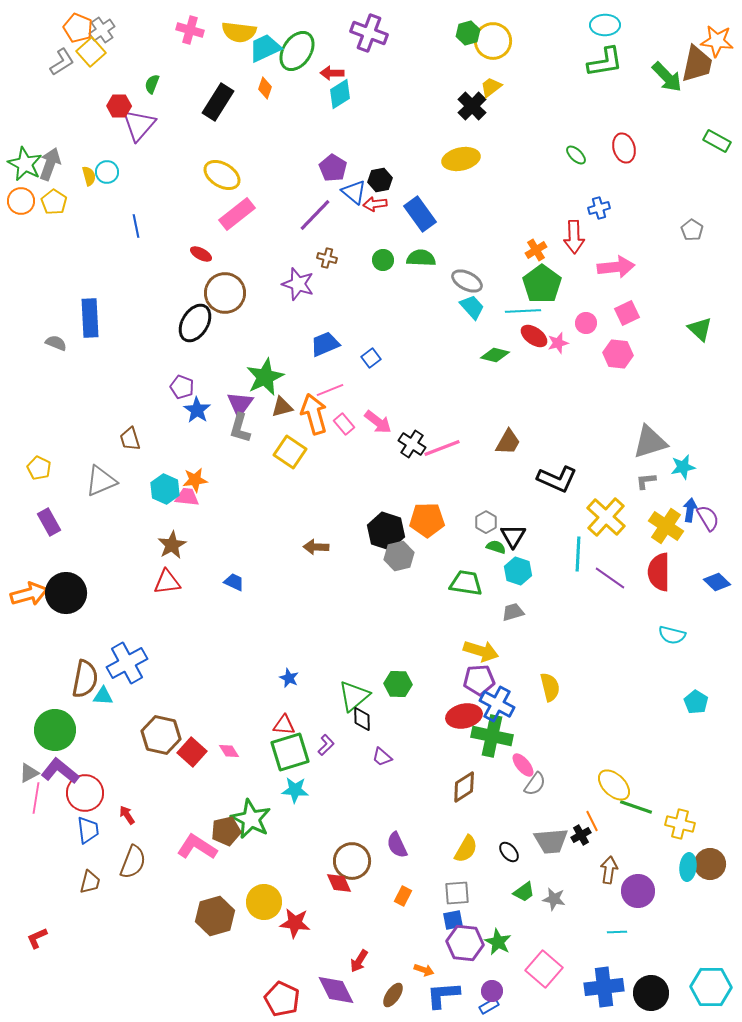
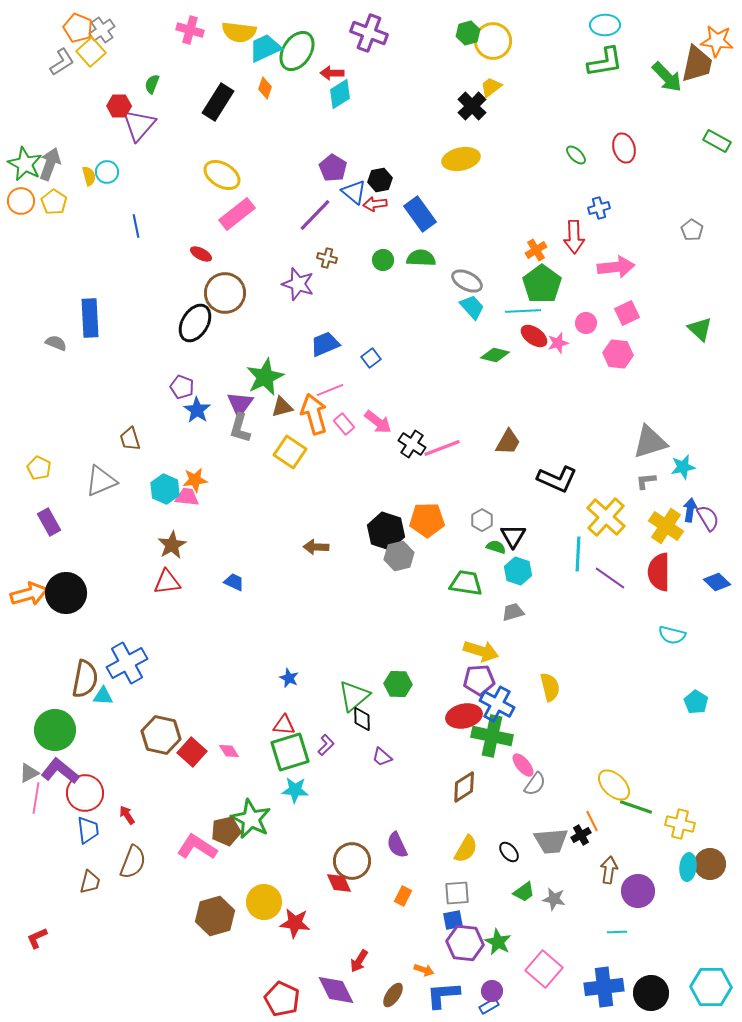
gray hexagon at (486, 522): moved 4 px left, 2 px up
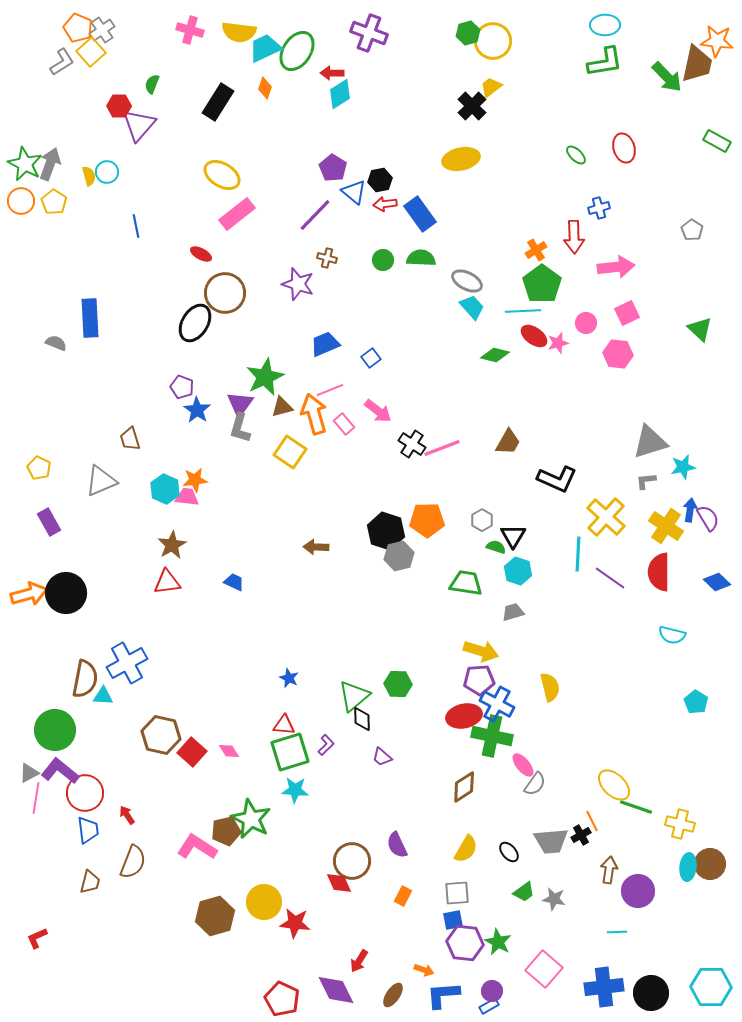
red arrow at (375, 204): moved 10 px right
pink arrow at (378, 422): moved 11 px up
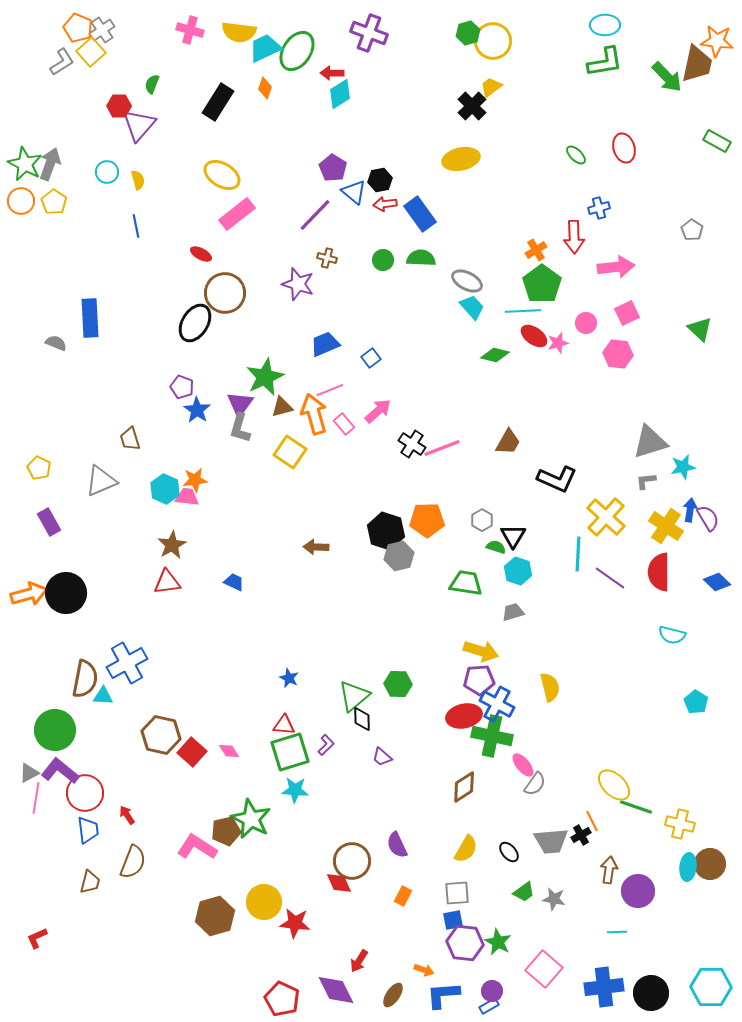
yellow semicircle at (89, 176): moved 49 px right, 4 px down
pink arrow at (378, 411): rotated 80 degrees counterclockwise
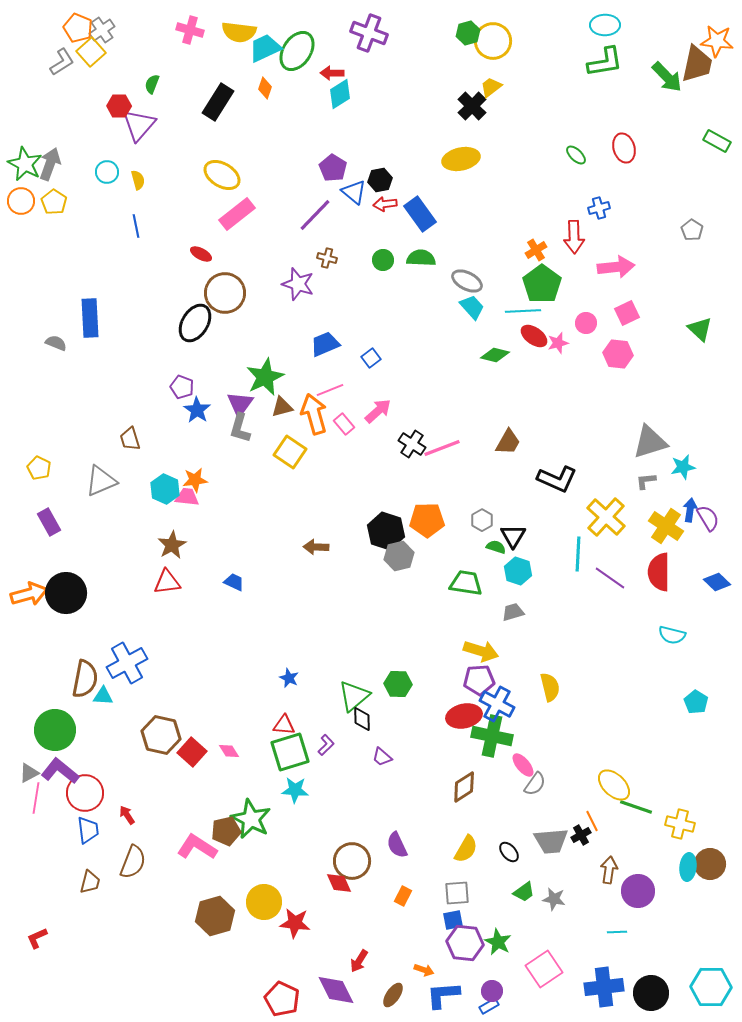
pink square at (544, 969): rotated 15 degrees clockwise
